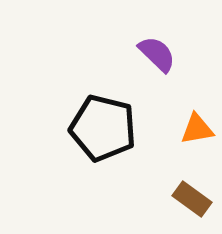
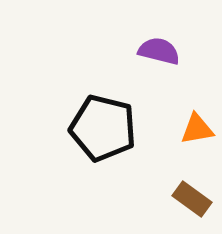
purple semicircle: moved 2 px right, 3 px up; rotated 30 degrees counterclockwise
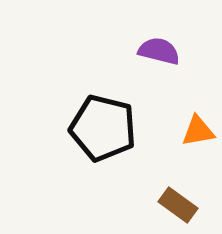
orange triangle: moved 1 px right, 2 px down
brown rectangle: moved 14 px left, 6 px down
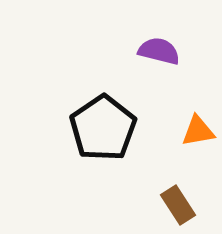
black pentagon: rotated 24 degrees clockwise
brown rectangle: rotated 21 degrees clockwise
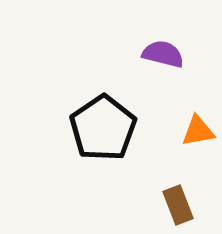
purple semicircle: moved 4 px right, 3 px down
brown rectangle: rotated 12 degrees clockwise
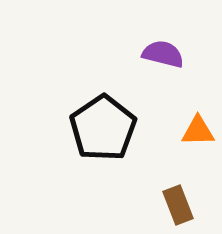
orange triangle: rotated 9 degrees clockwise
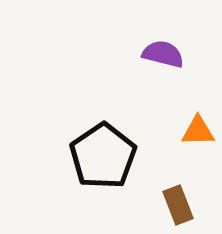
black pentagon: moved 28 px down
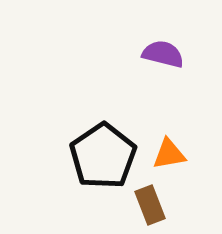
orange triangle: moved 29 px left, 23 px down; rotated 9 degrees counterclockwise
brown rectangle: moved 28 px left
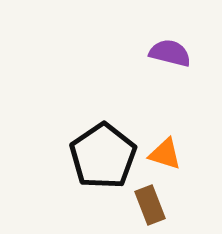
purple semicircle: moved 7 px right, 1 px up
orange triangle: moved 4 px left; rotated 27 degrees clockwise
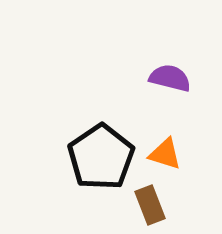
purple semicircle: moved 25 px down
black pentagon: moved 2 px left, 1 px down
